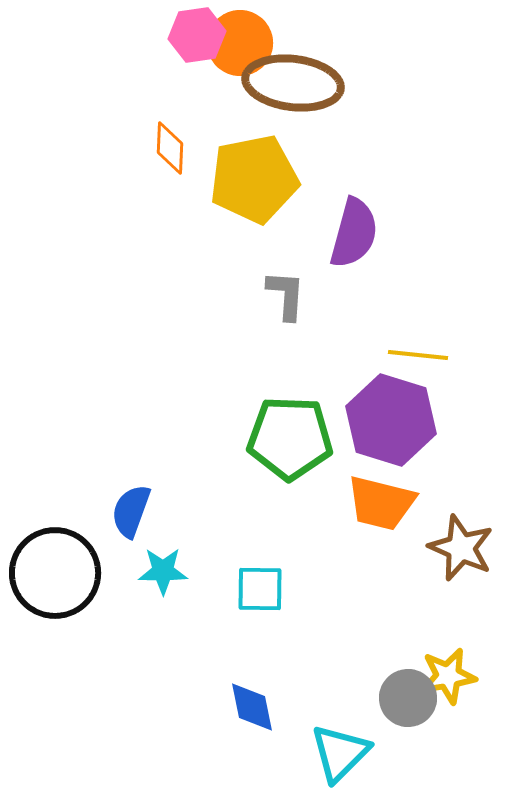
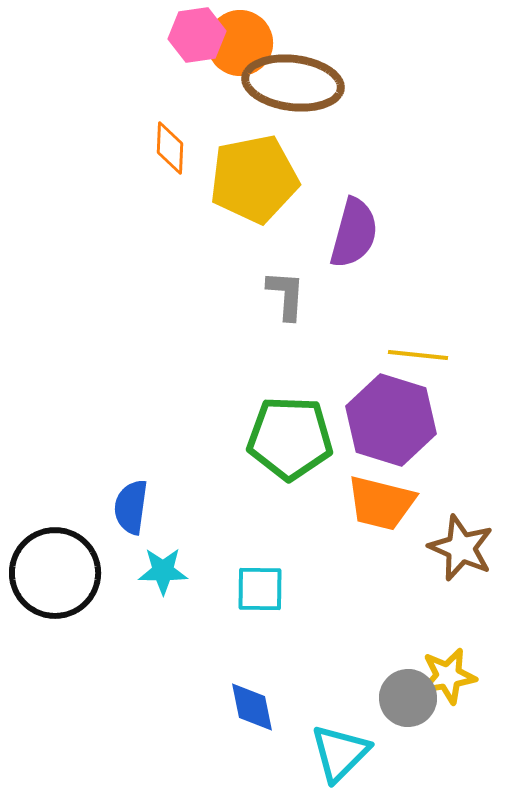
blue semicircle: moved 4 px up; rotated 12 degrees counterclockwise
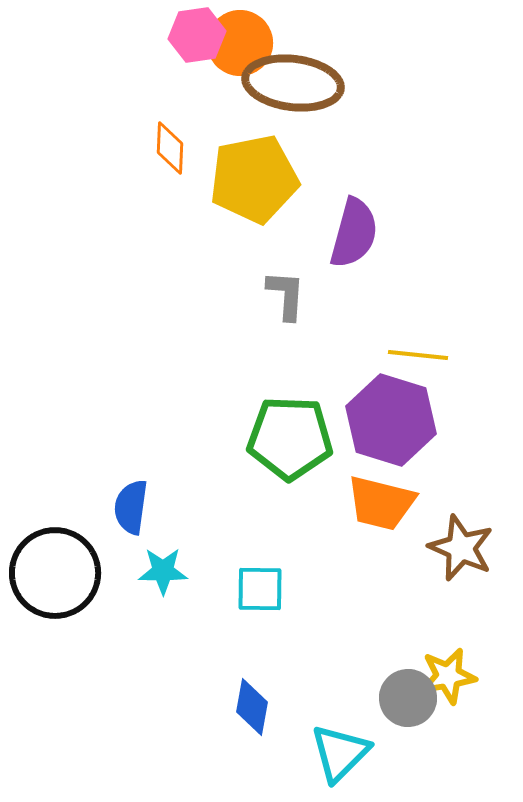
blue diamond: rotated 22 degrees clockwise
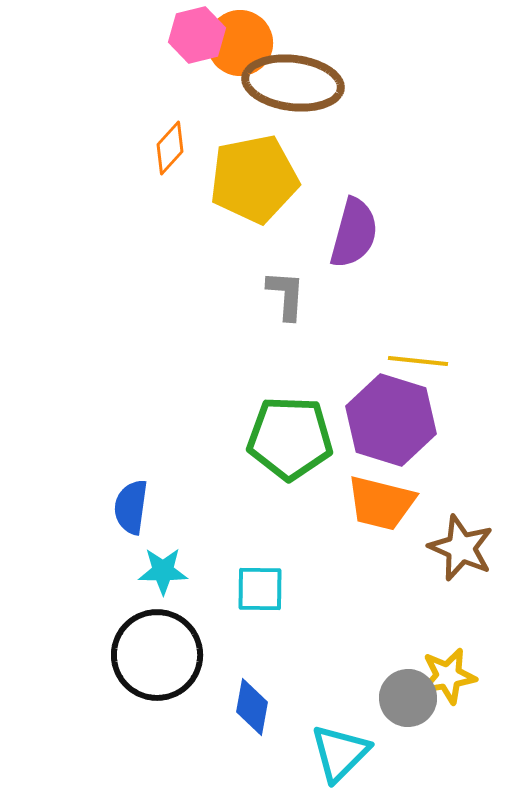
pink hexagon: rotated 6 degrees counterclockwise
orange diamond: rotated 40 degrees clockwise
yellow line: moved 6 px down
black circle: moved 102 px right, 82 px down
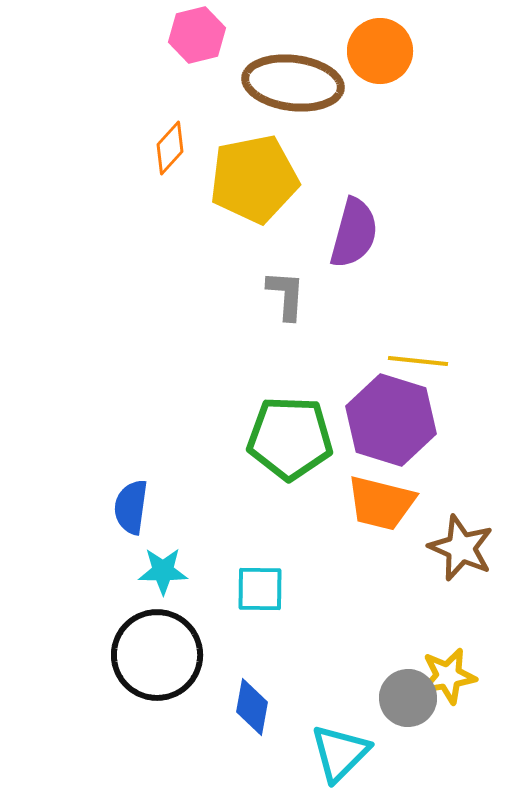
orange circle: moved 140 px right, 8 px down
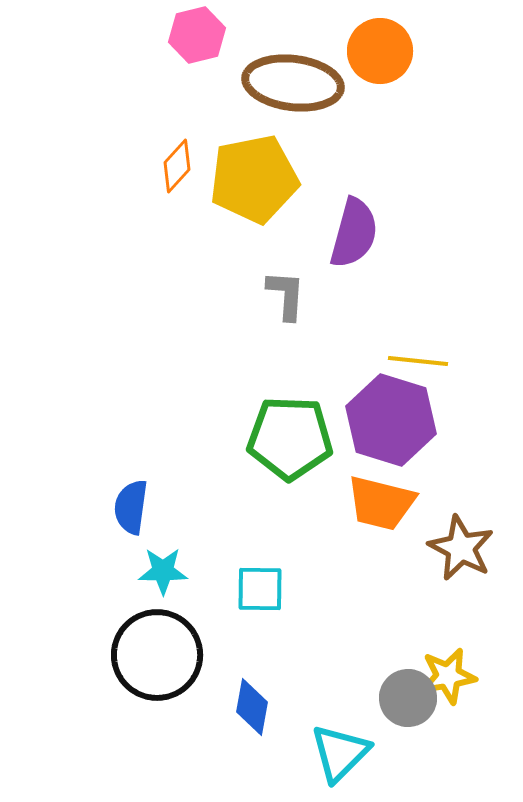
orange diamond: moved 7 px right, 18 px down
brown star: rotated 4 degrees clockwise
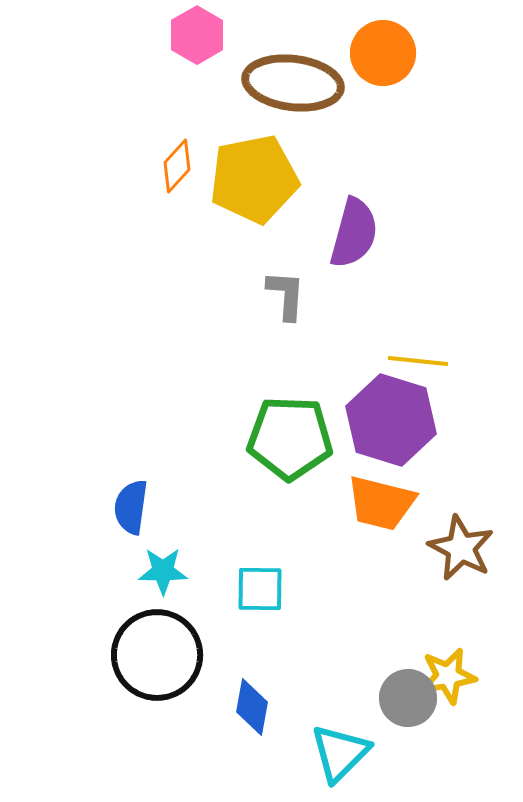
pink hexagon: rotated 16 degrees counterclockwise
orange circle: moved 3 px right, 2 px down
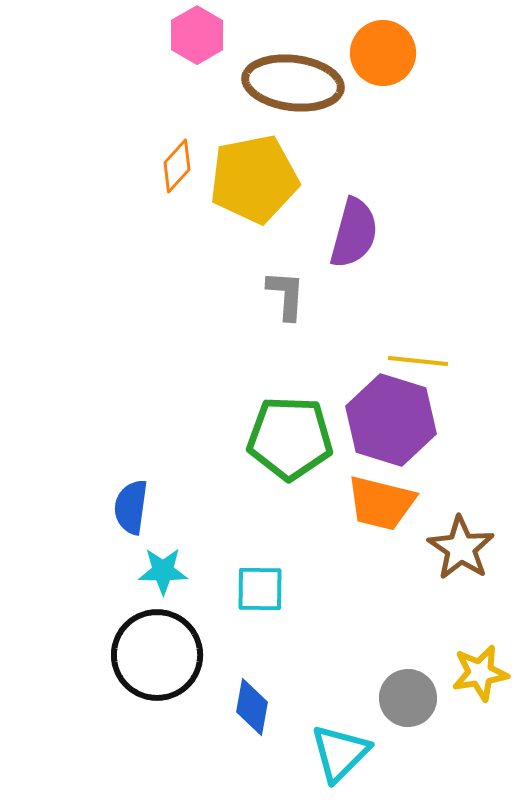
brown star: rotated 6 degrees clockwise
yellow star: moved 32 px right, 3 px up
